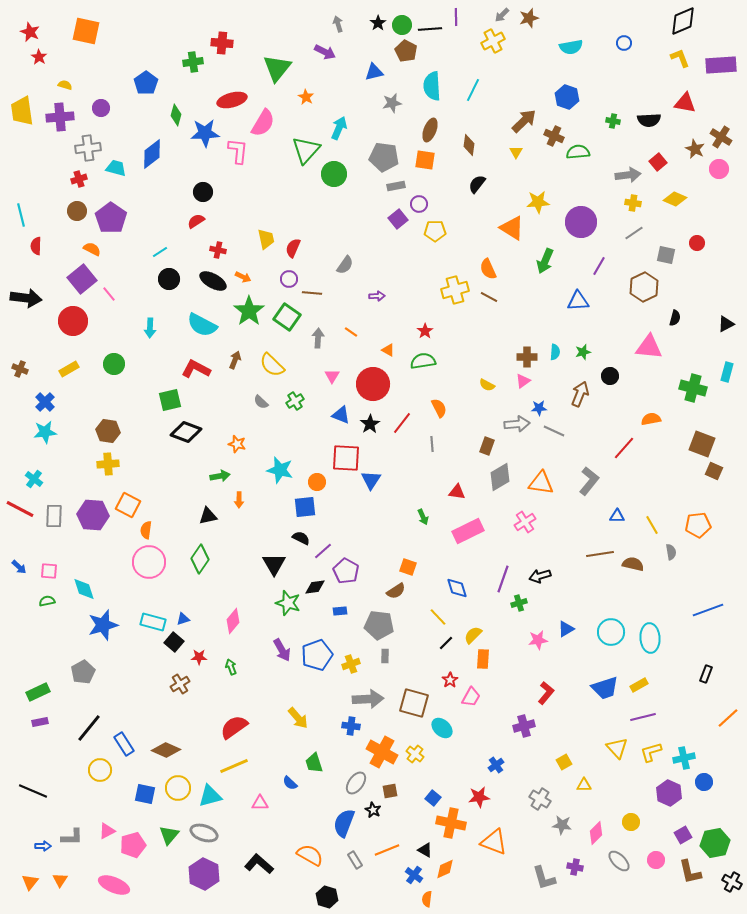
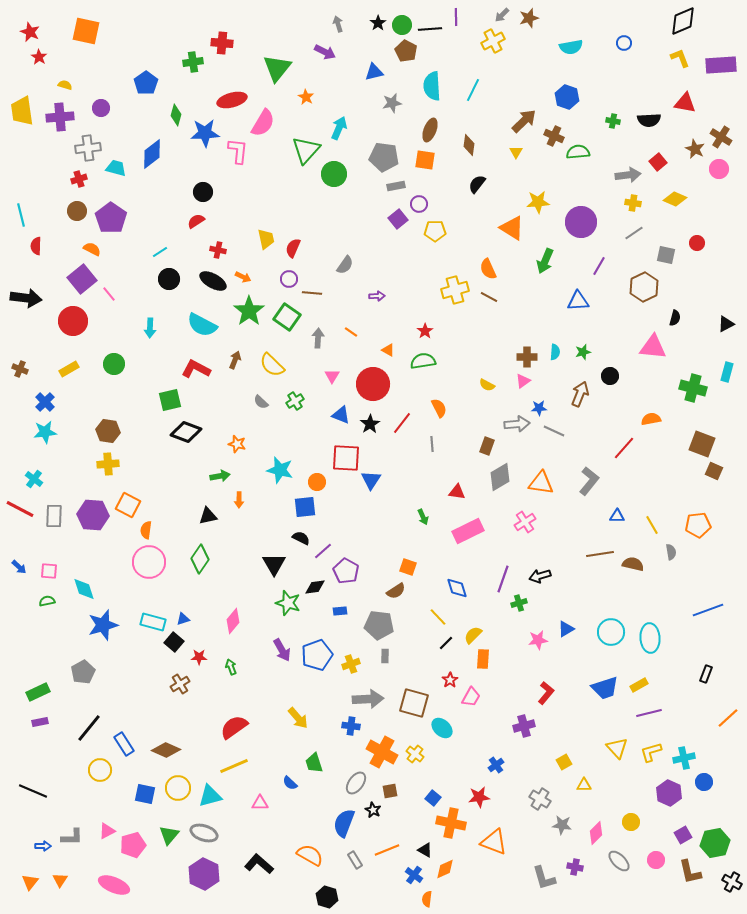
pink triangle at (649, 347): moved 4 px right
purple line at (643, 717): moved 6 px right, 4 px up
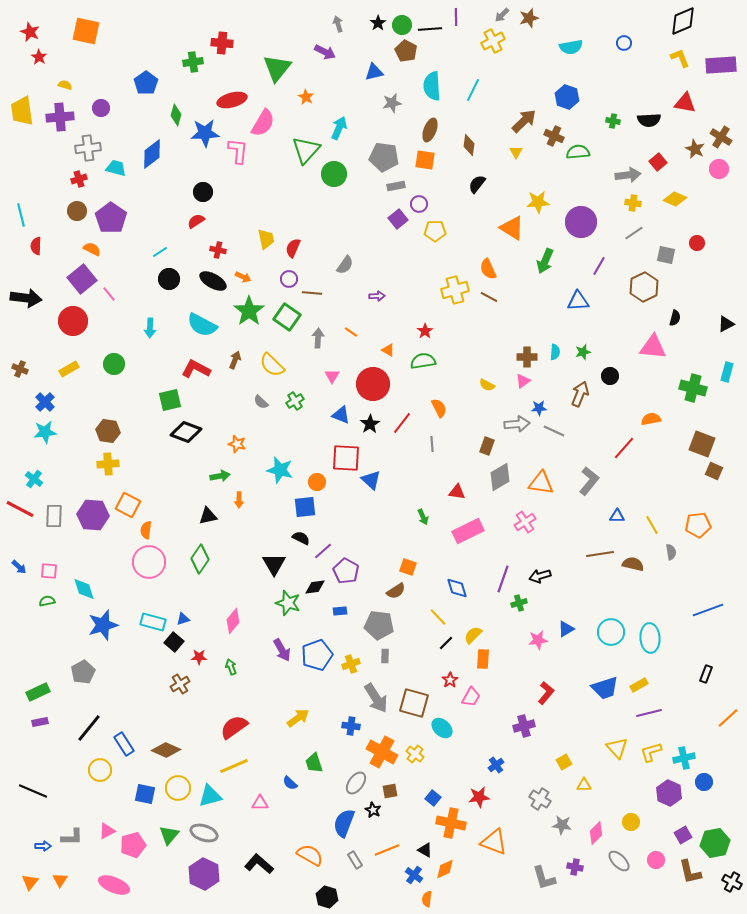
blue triangle at (371, 480): rotated 20 degrees counterclockwise
gray arrow at (368, 699): moved 8 px right, 1 px up; rotated 60 degrees clockwise
yellow arrow at (298, 718): rotated 85 degrees counterclockwise
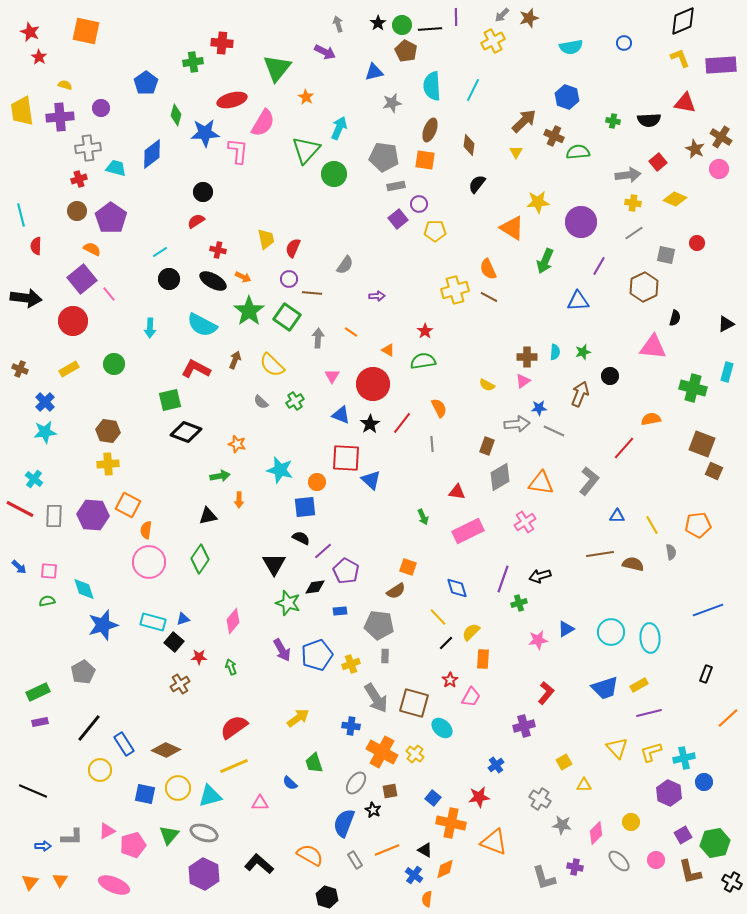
yellow semicircle at (473, 635): moved 2 px left, 3 px up
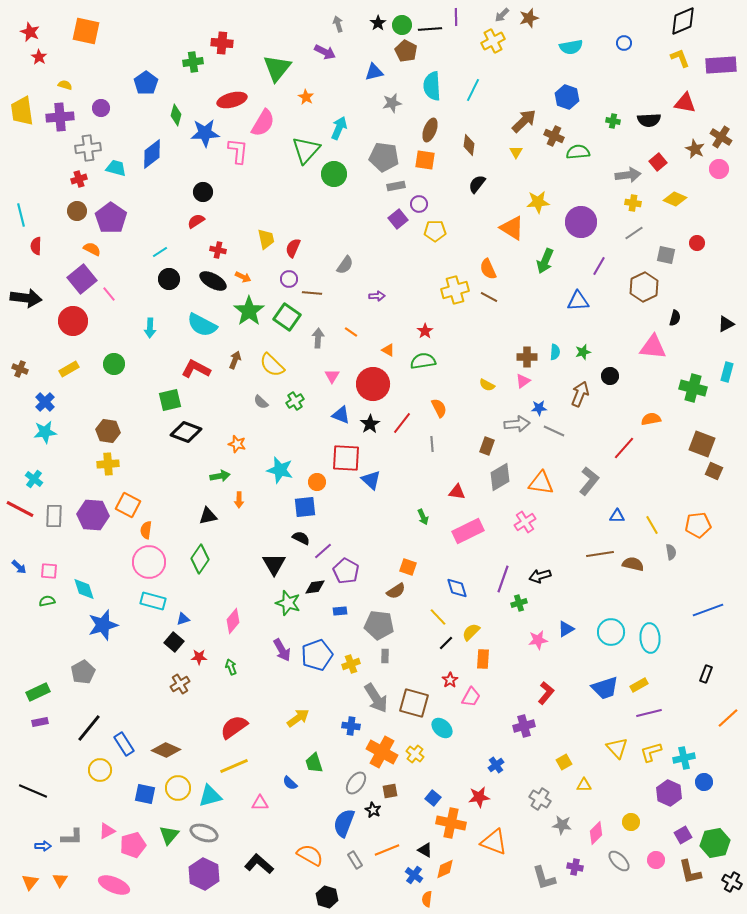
cyan rectangle at (153, 622): moved 21 px up
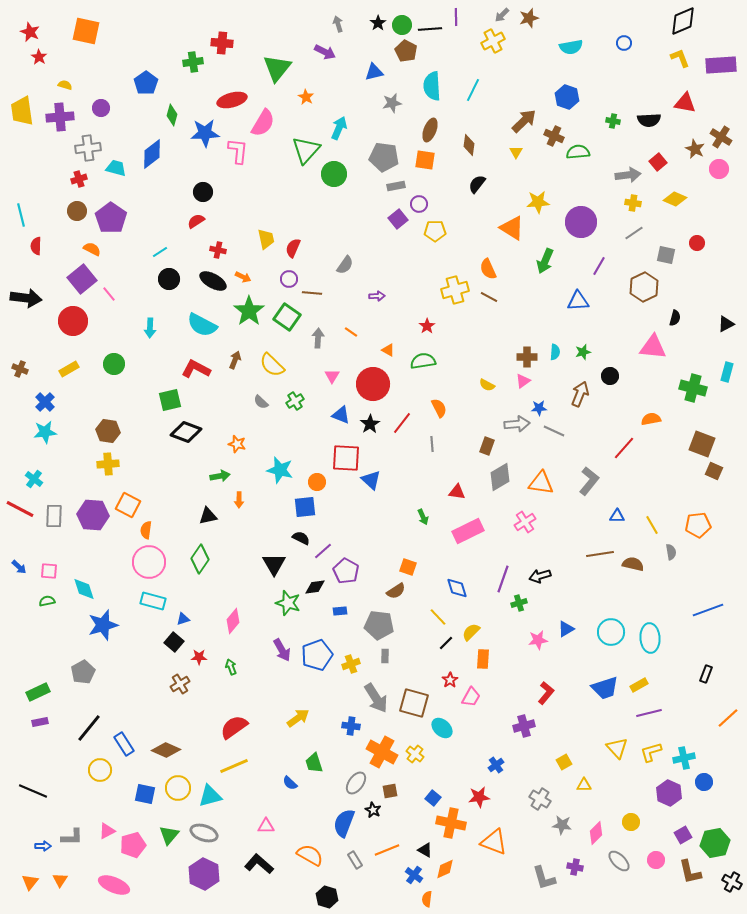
green diamond at (176, 115): moved 4 px left
red star at (425, 331): moved 2 px right, 5 px up
pink triangle at (260, 803): moved 6 px right, 23 px down
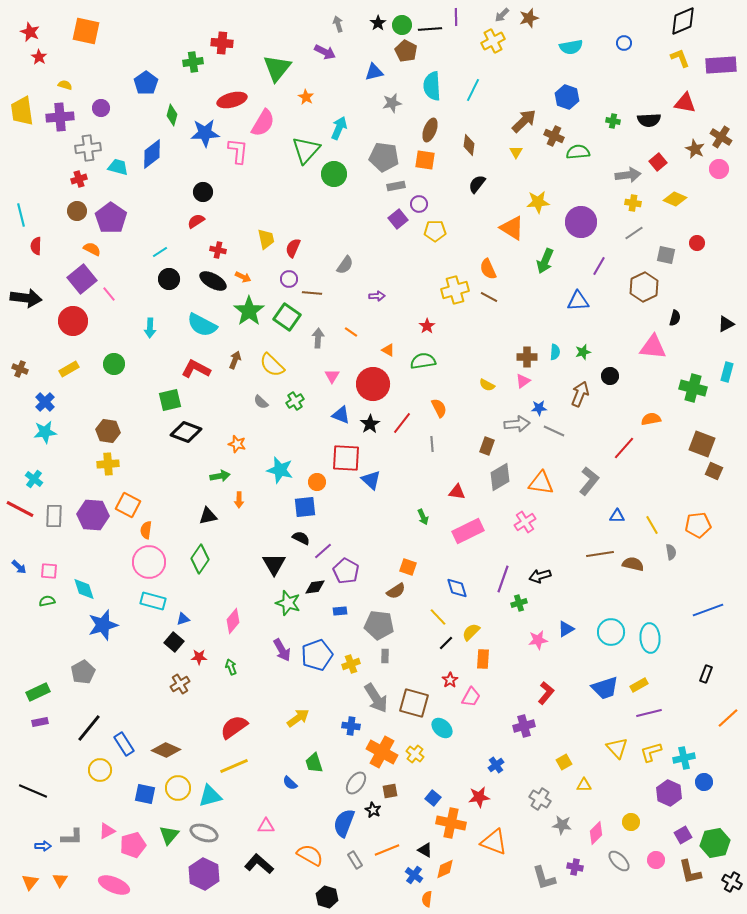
cyan trapezoid at (116, 168): moved 2 px right, 1 px up
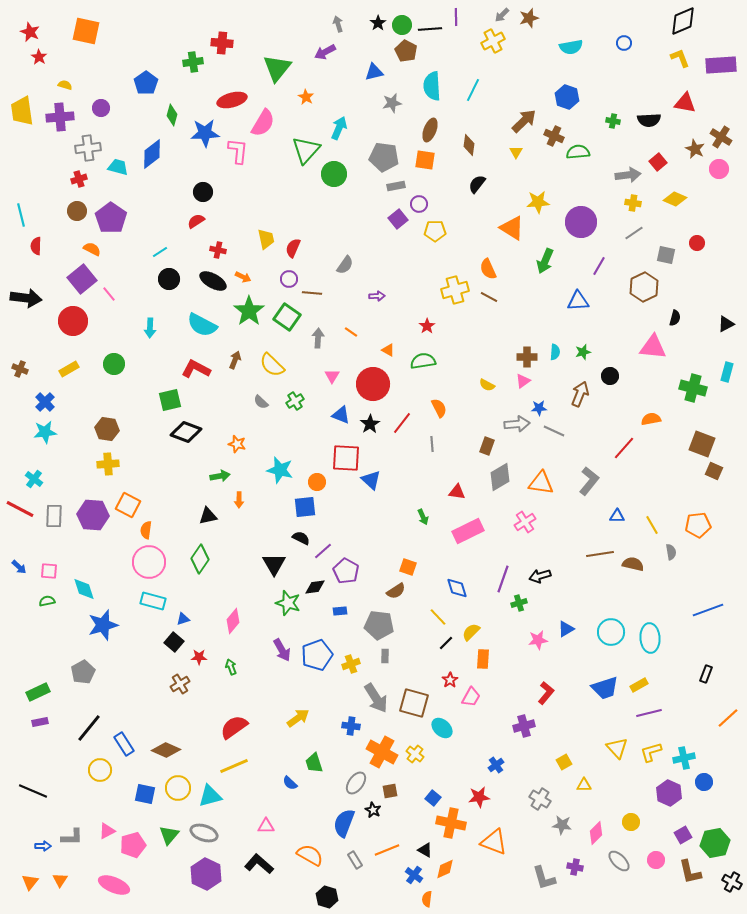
purple arrow at (325, 52): rotated 125 degrees clockwise
brown hexagon at (108, 431): moved 1 px left, 2 px up
purple hexagon at (204, 874): moved 2 px right
